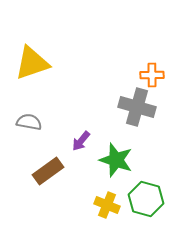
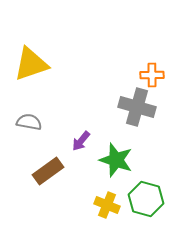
yellow triangle: moved 1 px left, 1 px down
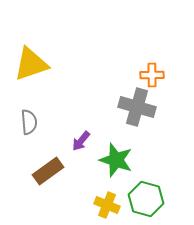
gray semicircle: rotated 75 degrees clockwise
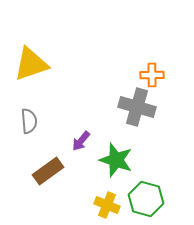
gray semicircle: moved 1 px up
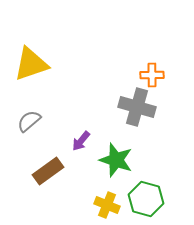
gray semicircle: rotated 125 degrees counterclockwise
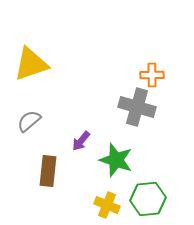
brown rectangle: rotated 48 degrees counterclockwise
green hexagon: moved 2 px right; rotated 20 degrees counterclockwise
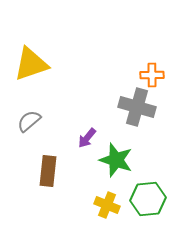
purple arrow: moved 6 px right, 3 px up
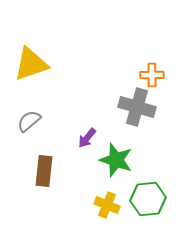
brown rectangle: moved 4 px left
